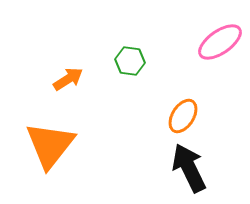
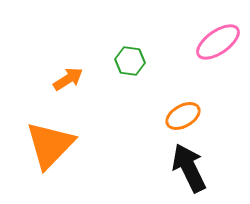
pink ellipse: moved 2 px left
orange ellipse: rotated 28 degrees clockwise
orange triangle: rotated 6 degrees clockwise
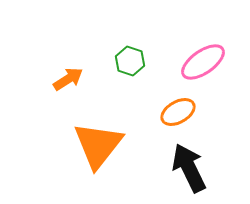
pink ellipse: moved 15 px left, 20 px down
green hexagon: rotated 12 degrees clockwise
orange ellipse: moved 5 px left, 4 px up
orange triangle: moved 48 px right; rotated 6 degrees counterclockwise
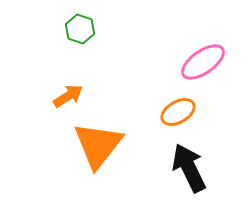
green hexagon: moved 50 px left, 32 px up
orange arrow: moved 17 px down
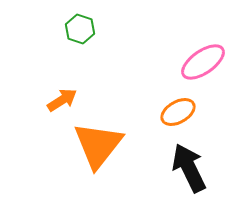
orange arrow: moved 6 px left, 4 px down
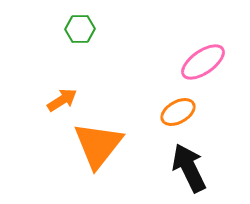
green hexagon: rotated 20 degrees counterclockwise
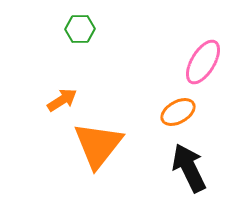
pink ellipse: rotated 24 degrees counterclockwise
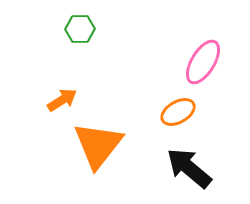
black arrow: rotated 24 degrees counterclockwise
